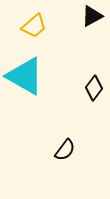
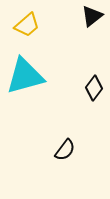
black triangle: rotated 10 degrees counterclockwise
yellow trapezoid: moved 7 px left, 1 px up
cyan triangle: rotated 45 degrees counterclockwise
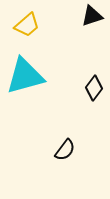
black triangle: rotated 20 degrees clockwise
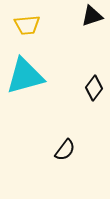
yellow trapezoid: rotated 36 degrees clockwise
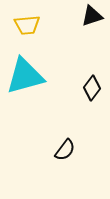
black diamond: moved 2 px left
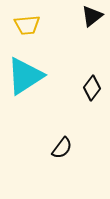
black triangle: rotated 20 degrees counterclockwise
cyan triangle: rotated 18 degrees counterclockwise
black semicircle: moved 3 px left, 2 px up
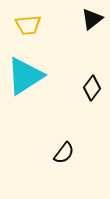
black triangle: moved 3 px down
yellow trapezoid: moved 1 px right
black semicircle: moved 2 px right, 5 px down
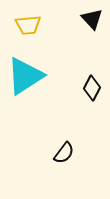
black triangle: rotated 35 degrees counterclockwise
black diamond: rotated 10 degrees counterclockwise
